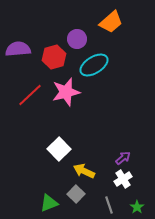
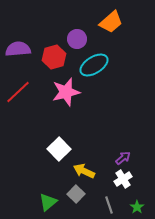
red line: moved 12 px left, 3 px up
green triangle: moved 1 px left, 1 px up; rotated 18 degrees counterclockwise
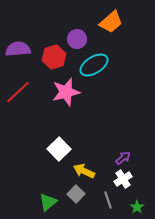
gray line: moved 1 px left, 5 px up
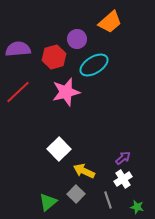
orange trapezoid: moved 1 px left
green star: rotated 24 degrees counterclockwise
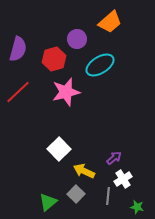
purple semicircle: rotated 110 degrees clockwise
red hexagon: moved 2 px down
cyan ellipse: moved 6 px right
purple arrow: moved 9 px left
gray line: moved 4 px up; rotated 24 degrees clockwise
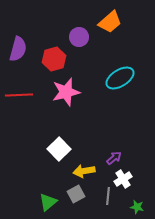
purple circle: moved 2 px right, 2 px up
cyan ellipse: moved 20 px right, 13 px down
red line: moved 1 px right, 3 px down; rotated 40 degrees clockwise
yellow arrow: rotated 35 degrees counterclockwise
gray square: rotated 18 degrees clockwise
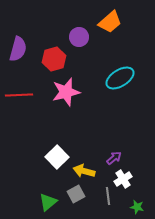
white square: moved 2 px left, 8 px down
yellow arrow: rotated 25 degrees clockwise
gray line: rotated 12 degrees counterclockwise
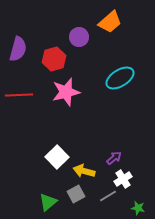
gray line: rotated 66 degrees clockwise
green star: moved 1 px right, 1 px down
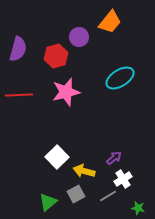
orange trapezoid: rotated 10 degrees counterclockwise
red hexagon: moved 2 px right, 3 px up
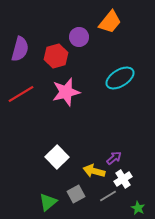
purple semicircle: moved 2 px right
red line: moved 2 px right, 1 px up; rotated 28 degrees counterclockwise
yellow arrow: moved 10 px right
green star: rotated 16 degrees clockwise
